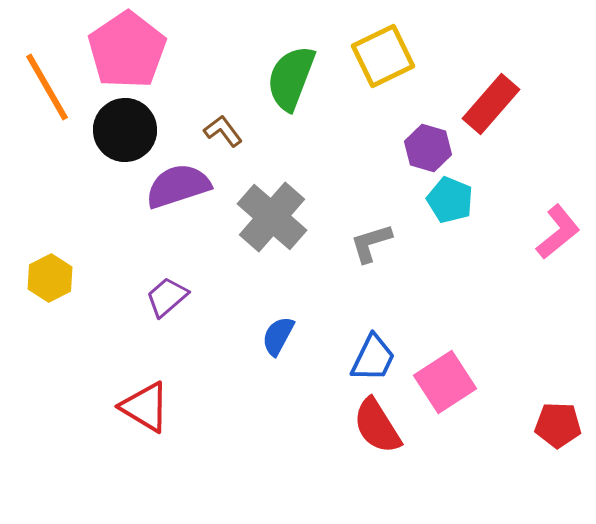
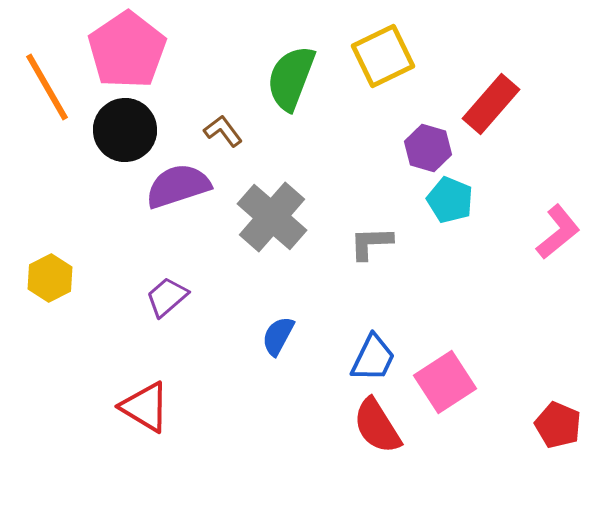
gray L-shape: rotated 15 degrees clockwise
red pentagon: rotated 21 degrees clockwise
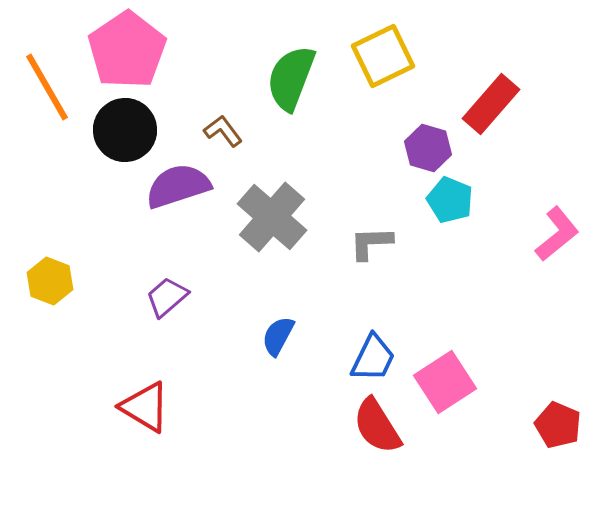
pink L-shape: moved 1 px left, 2 px down
yellow hexagon: moved 3 px down; rotated 12 degrees counterclockwise
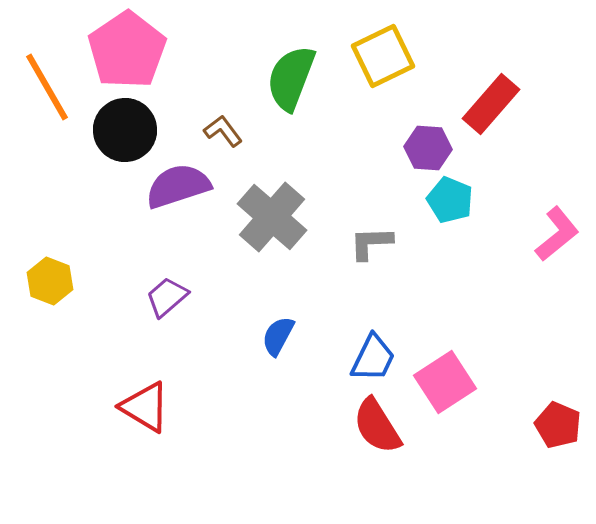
purple hexagon: rotated 12 degrees counterclockwise
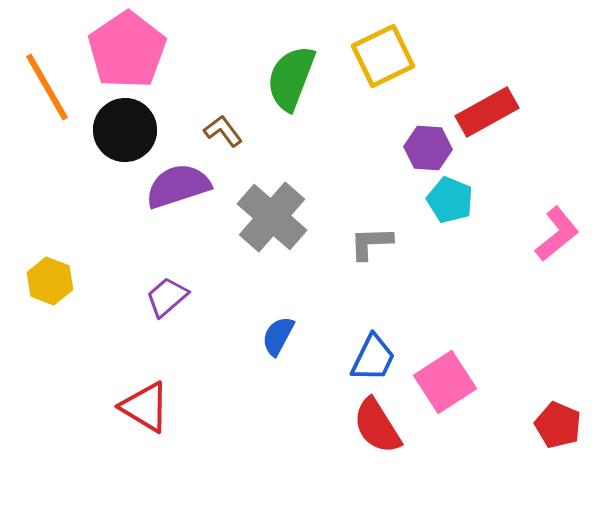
red rectangle: moved 4 px left, 8 px down; rotated 20 degrees clockwise
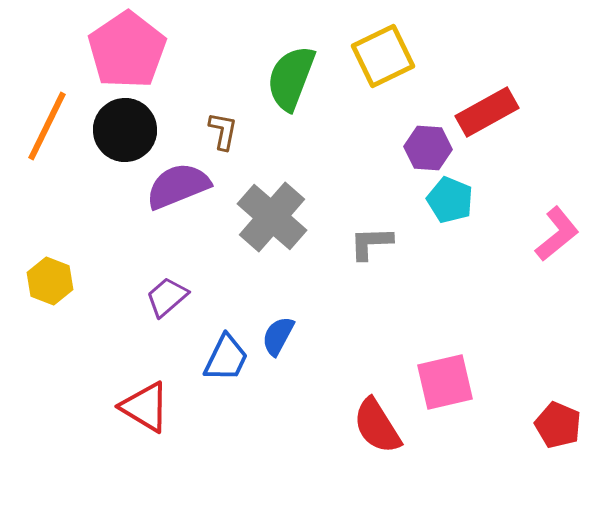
orange line: moved 39 px down; rotated 56 degrees clockwise
brown L-shape: rotated 48 degrees clockwise
purple semicircle: rotated 4 degrees counterclockwise
blue trapezoid: moved 147 px left
pink square: rotated 20 degrees clockwise
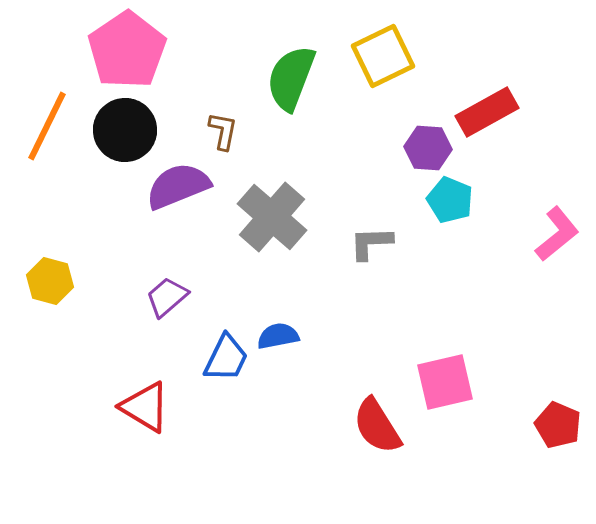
yellow hexagon: rotated 6 degrees counterclockwise
blue semicircle: rotated 51 degrees clockwise
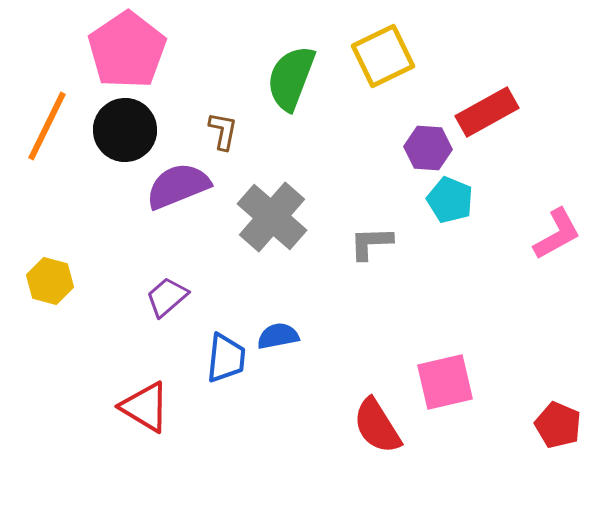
pink L-shape: rotated 10 degrees clockwise
blue trapezoid: rotated 20 degrees counterclockwise
